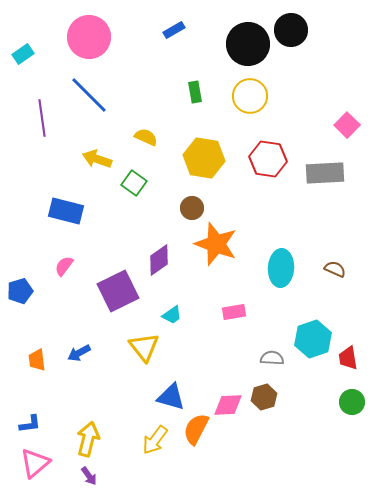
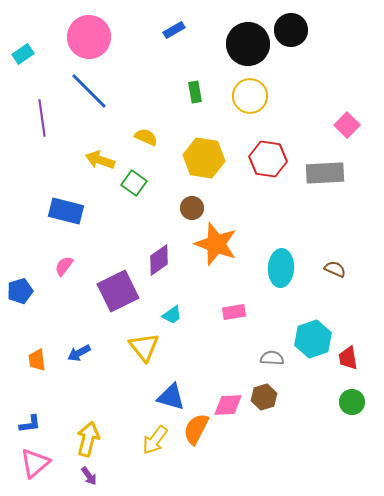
blue line at (89, 95): moved 4 px up
yellow arrow at (97, 159): moved 3 px right, 1 px down
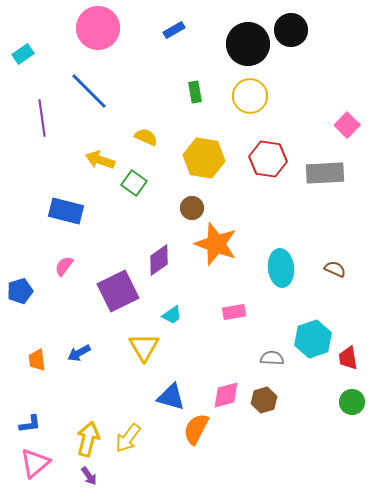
pink circle at (89, 37): moved 9 px right, 9 px up
cyan ellipse at (281, 268): rotated 9 degrees counterclockwise
yellow triangle at (144, 347): rotated 8 degrees clockwise
brown hexagon at (264, 397): moved 3 px down
pink diamond at (228, 405): moved 2 px left, 10 px up; rotated 12 degrees counterclockwise
yellow arrow at (155, 440): moved 27 px left, 2 px up
